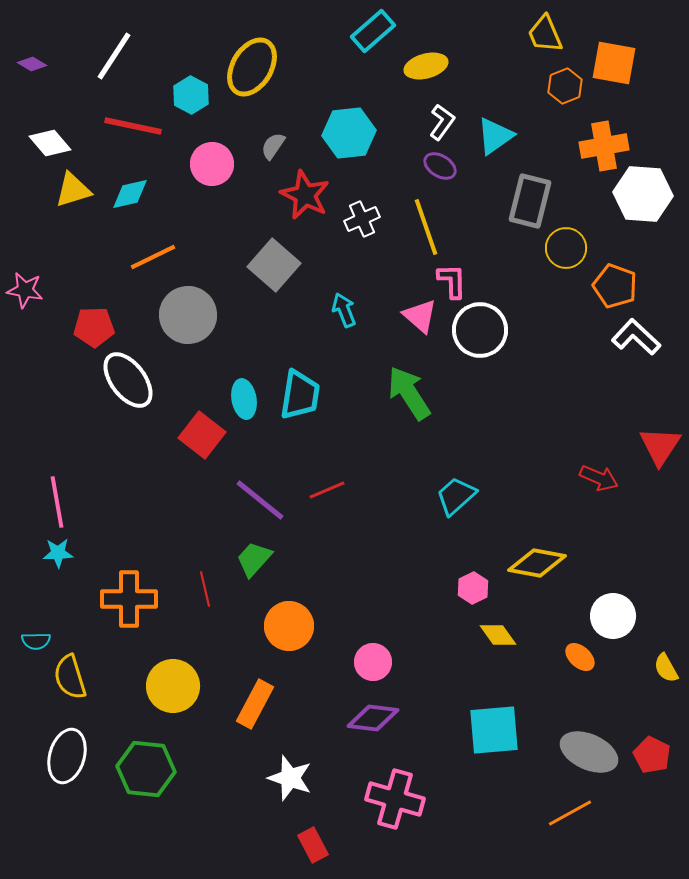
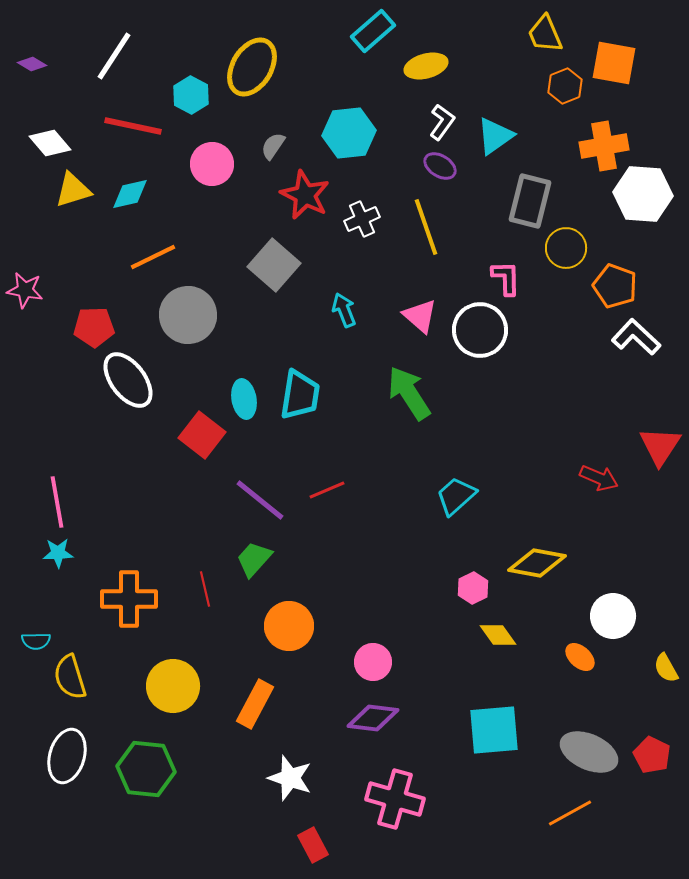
pink L-shape at (452, 281): moved 54 px right, 3 px up
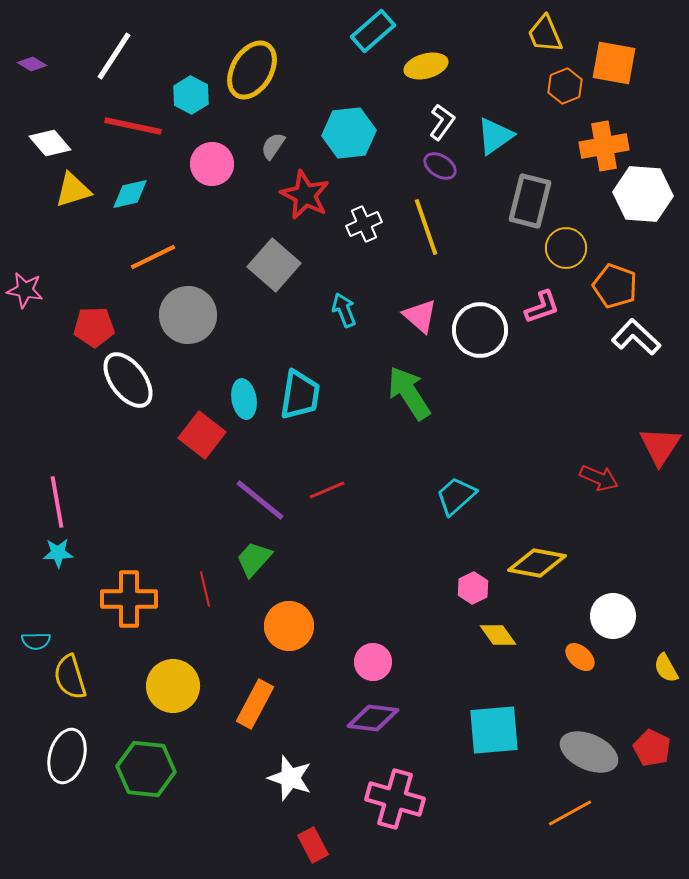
yellow ellipse at (252, 67): moved 3 px down
white cross at (362, 219): moved 2 px right, 5 px down
pink L-shape at (506, 278): moved 36 px right, 29 px down; rotated 72 degrees clockwise
red pentagon at (652, 755): moved 7 px up
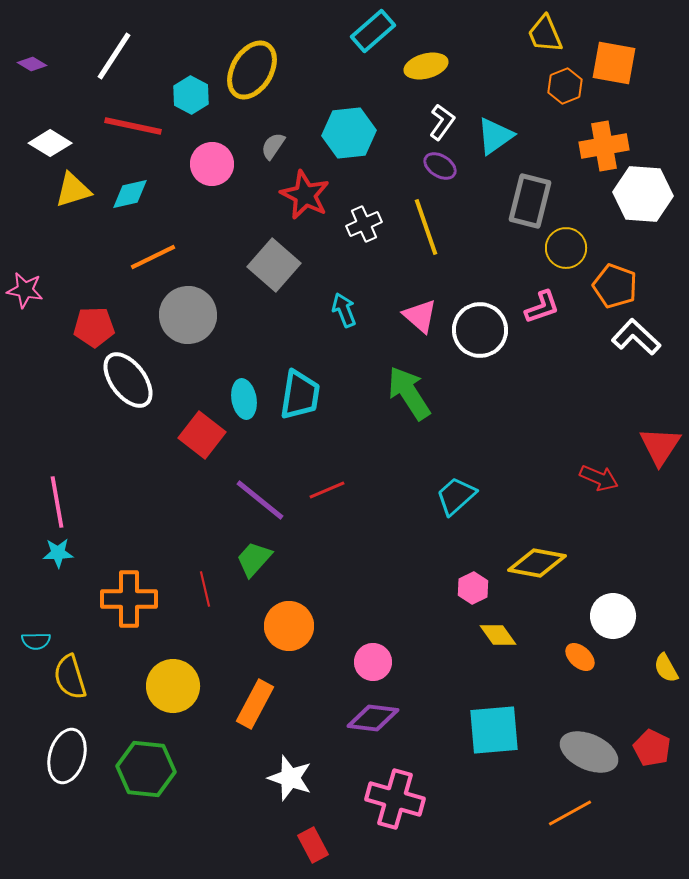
white diamond at (50, 143): rotated 18 degrees counterclockwise
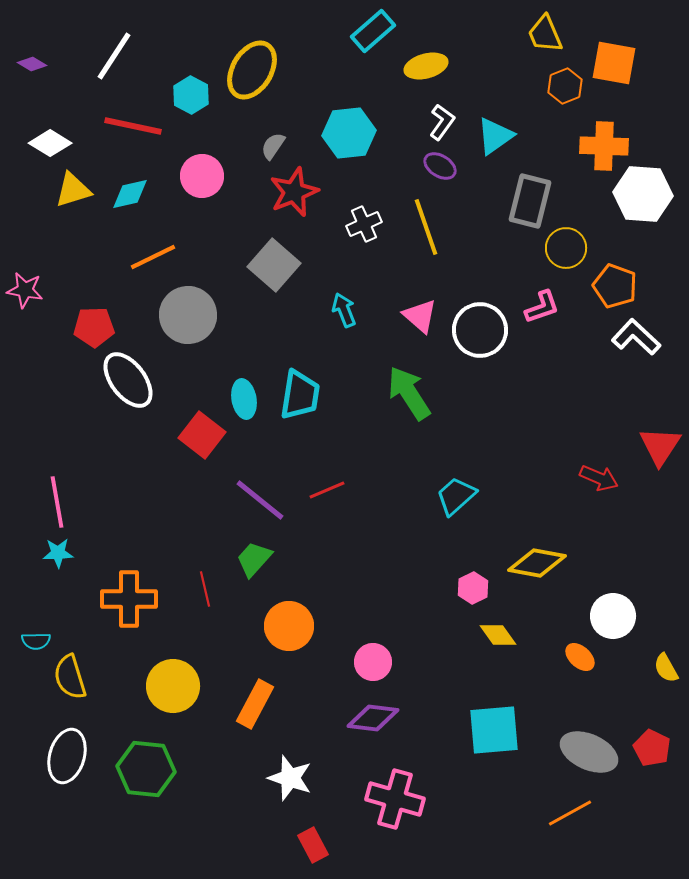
orange cross at (604, 146): rotated 12 degrees clockwise
pink circle at (212, 164): moved 10 px left, 12 px down
red star at (305, 195): moved 11 px left, 3 px up; rotated 24 degrees clockwise
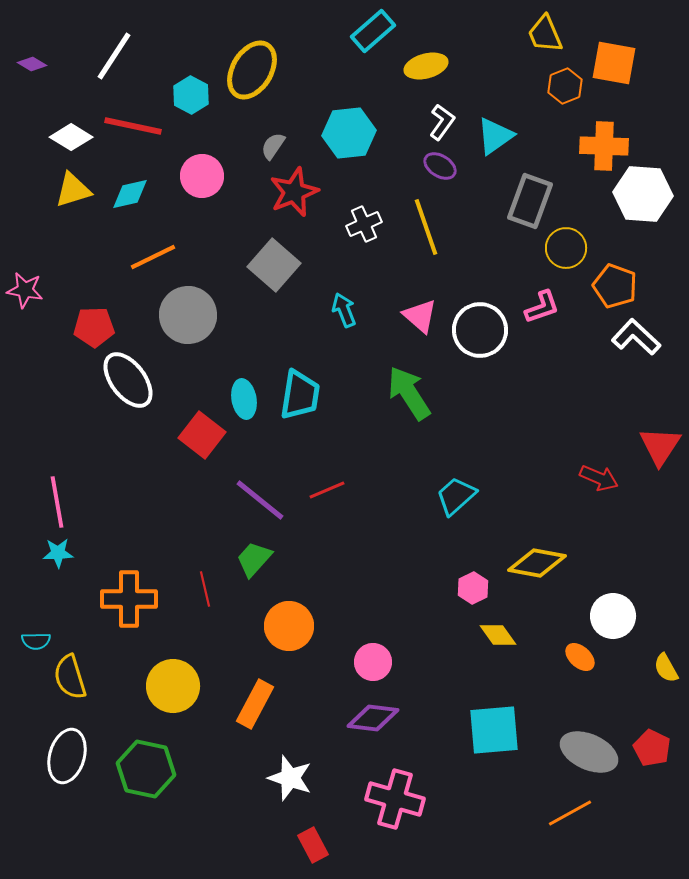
white diamond at (50, 143): moved 21 px right, 6 px up
gray rectangle at (530, 201): rotated 6 degrees clockwise
green hexagon at (146, 769): rotated 6 degrees clockwise
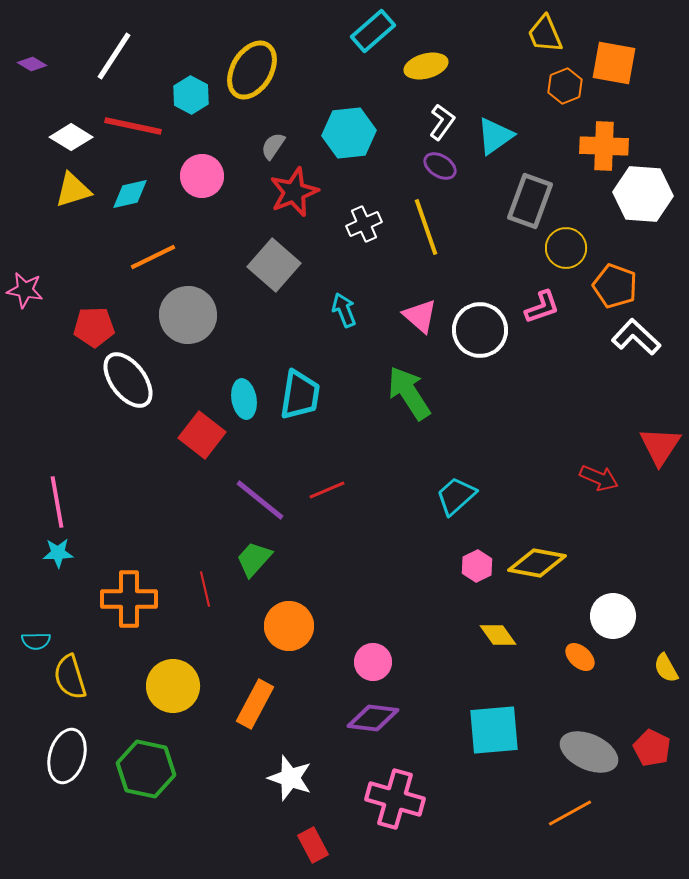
pink hexagon at (473, 588): moved 4 px right, 22 px up
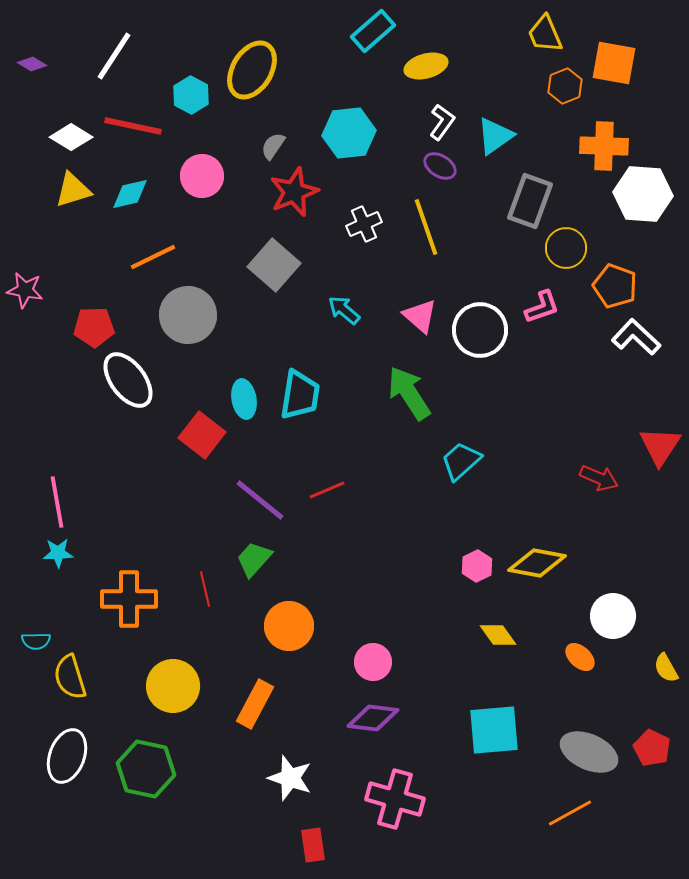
cyan arrow at (344, 310): rotated 28 degrees counterclockwise
cyan trapezoid at (456, 496): moved 5 px right, 35 px up
white ellipse at (67, 756): rotated 4 degrees clockwise
red rectangle at (313, 845): rotated 20 degrees clockwise
